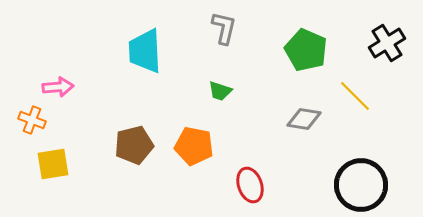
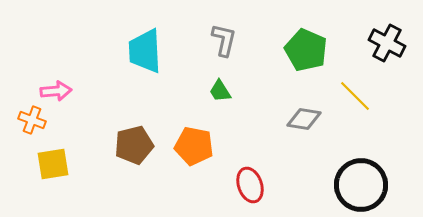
gray L-shape: moved 12 px down
black cross: rotated 30 degrees counterclockwise
pink arrow: moved 2 px left, 4 px down
green trapezoid: rotated 40 degrees clockwise
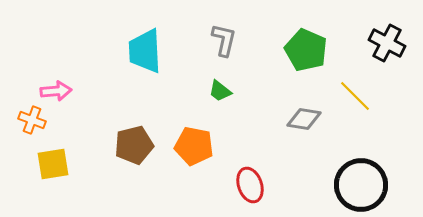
green trapezoid: rotated 20 degrees counterclockwise
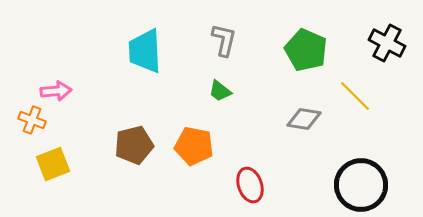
yellow square: rotated 12 degrees counterclockwise
